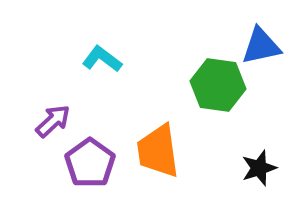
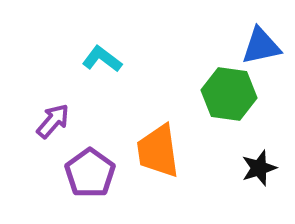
green hexagon: moved 11 px right, 9 px down
purple arrow: rotated 6 degrees counterclockwise
purple pentagon: moved 10 px down
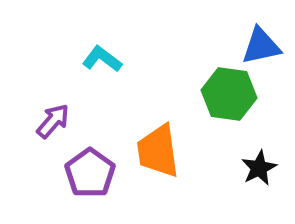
black star: rotated 9 degrees counterclockwise
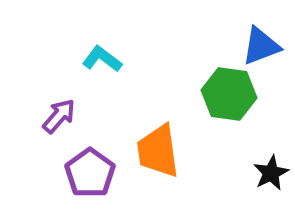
blue triangle: rotated 9 degrees counterclockwise
purple arrow: moved 6 px right, 5 px up
black star: moved 12 px right, 5 px down
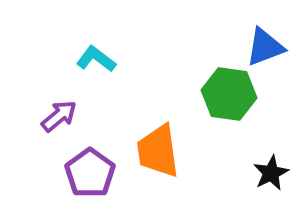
blue triangle: moved 4 px right, 1 px down
cyan L-shape: moved 6 px left
purple arrow: rotated 9 degrees clockwise
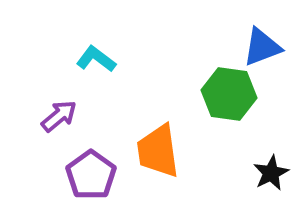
blue triangle: moved 3 px left
purple pentagon: moved 1 px right, 2 px down
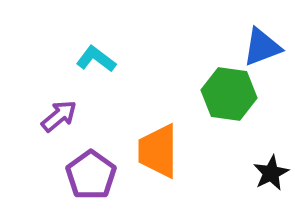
orange trapezoid: rotated 8 degrees clockwise
